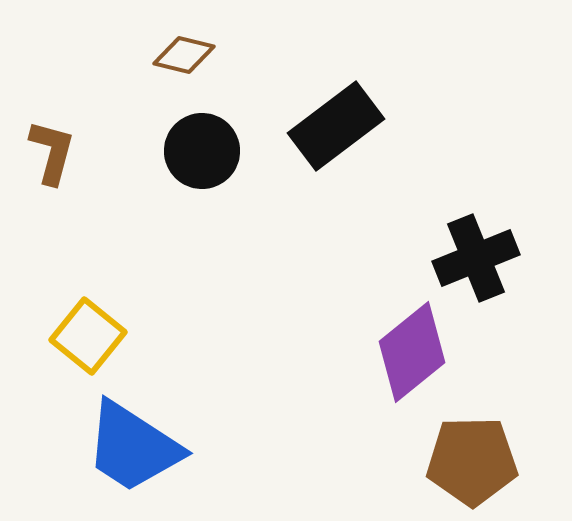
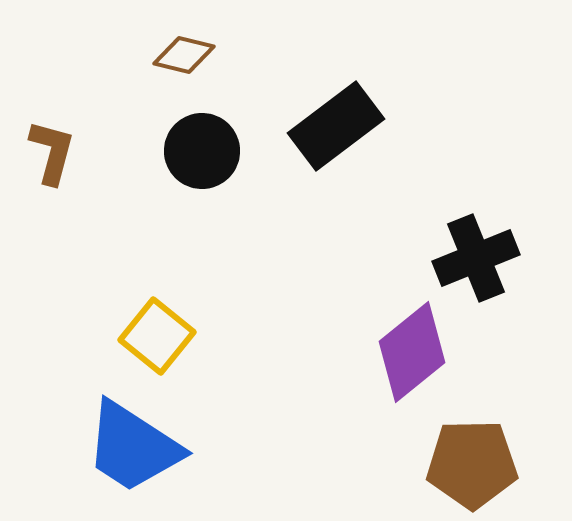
yellow square: moved 69 px right
brown pentagon: moved 3 px down
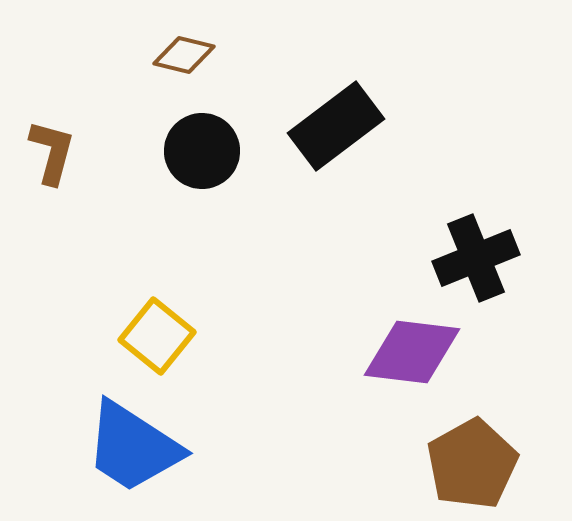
purple diamond: rotated 46 degrees clockwise
brown pentagon: rotated 28 degrees counterclockwise
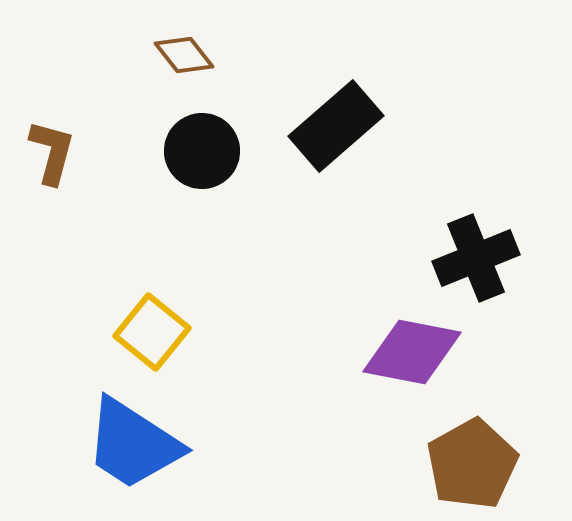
brown diamond: rotated 38 degrees clockwise
black rectangle: rotated 4 degrees counterclockwise
yellow square: moved 5 px left, 4 px up
purple diamond: rotated 4 degrees clockwise
blue trapezoid: moved 3 px up
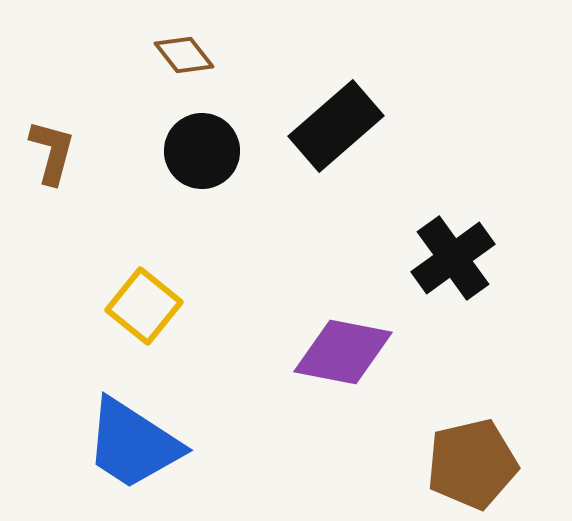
black cross: moved 23 px left; rotated 14 degrees counterclockwise
yellow square: moved 8 px left, 26 px up
purple diamond: moved 69 px left
brown pentagon: rotated 16 degrees clockwise
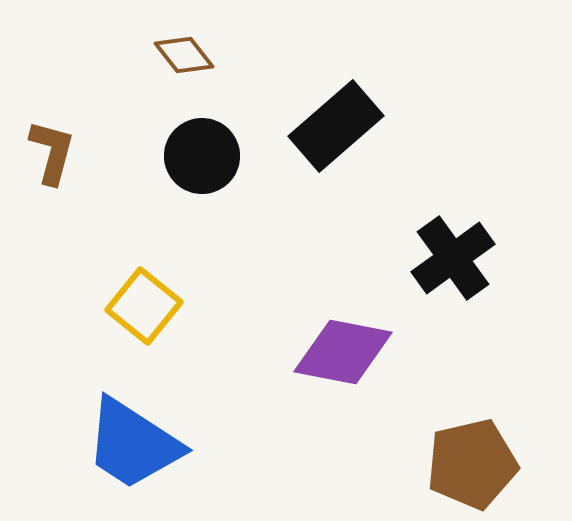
black circle: moved 5 px down
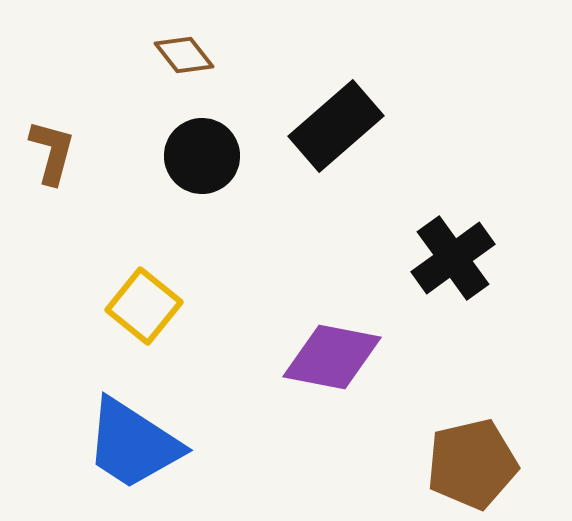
purple diamond: moved 11 px left, 5 px down
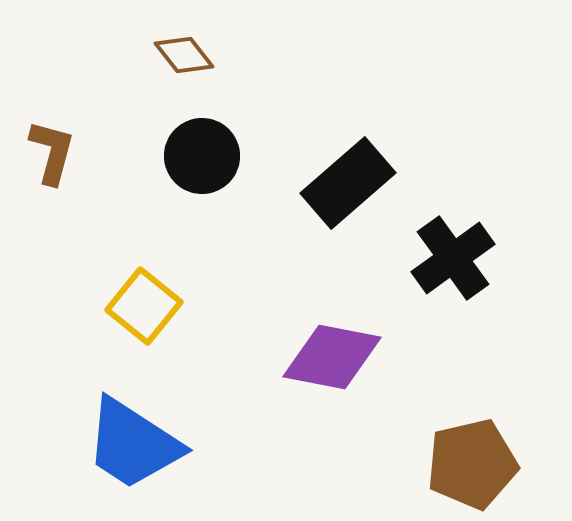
black rectangle: moved 12 px right, 57 px down
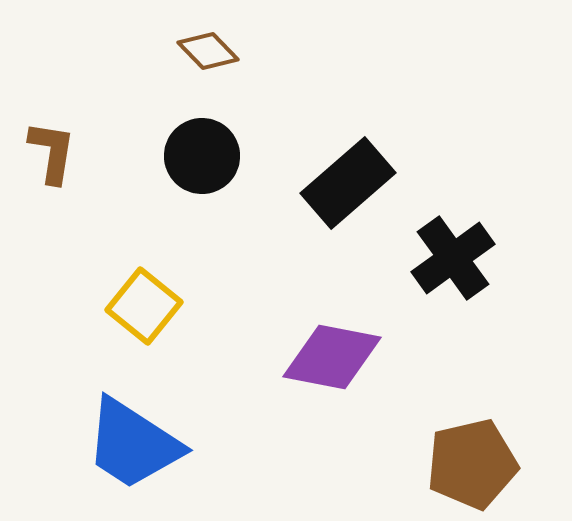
brown diamond: moved 24 px right, 4 px up; rotated 6 degrees counterclockwise
brown L-shape: rotated 6 degrees counterclockwise
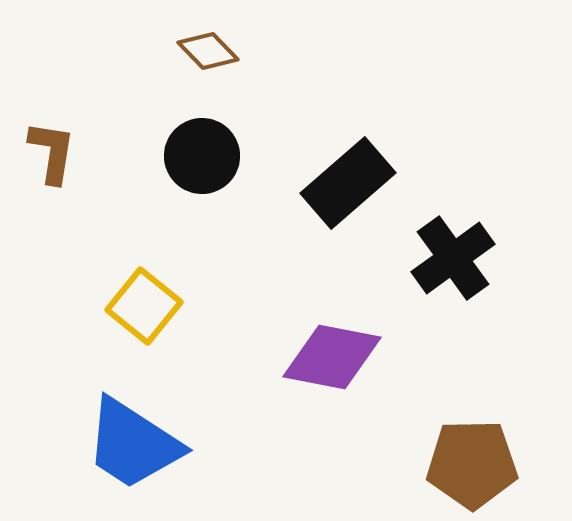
brown pentagon: rotated 12 degrees clockwise
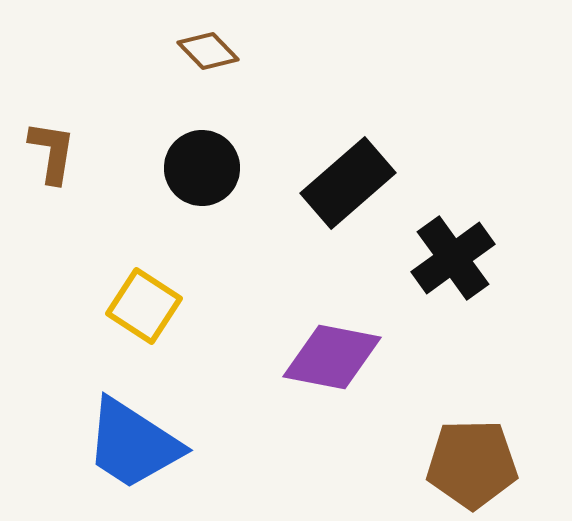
black circle: moved 12 px down
yellow square: rotated 6 degrees counterclockwise
